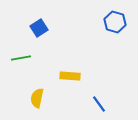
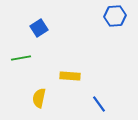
blue hexagon: moved 6 px up; rotated 20 degrees counterclockwise
yellow semicircle: moved 2 px right
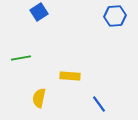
blue square: moved 16 px up
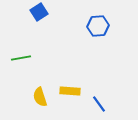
blue hexagon: moved 17 px left, 10 px down
yellow rectangle: moved 15 px down
yellow semicircle: moved 1 px right, 1 px up; rotated 30 degrees counterclockwise
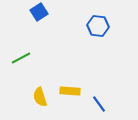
blue hexagon: rotated 10 degrees clockwise
green line: rotated 18 degrees counterclockwise
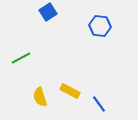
blue square: moved 9 px right
blue hexagon: moved 2 px right
yellow rectangle: rotated 24 degrees clockwise
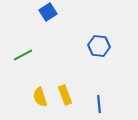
blue hexagon: moved 1 px left, 20 px down
green line: moved 2 px right, 3 px up
yellow rectangle: moved 5 px left, 4 px down; rotated 42 degrees clockwise
blue line: rotated 30 degrees clockwise
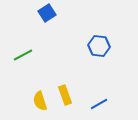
blue square: moved 1 px left, 1 px down
yellow semicircle: moved 4 px down
blue line: rotated 66 degrees clockwise
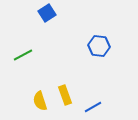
blue line: moved 6 px left, 3 px down
